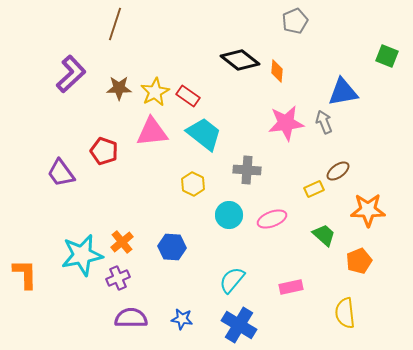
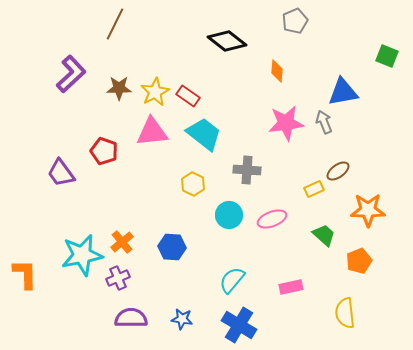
brown line: rotated 8 degrees clockwise
black diamond: moved 13 px left, 19 px up
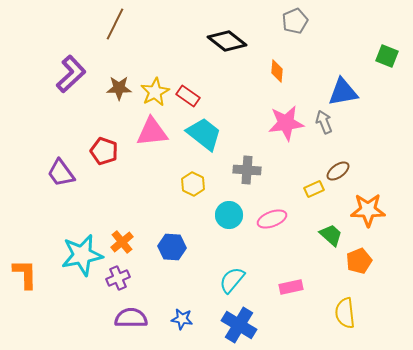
green trapezoid: moved 7 px right
